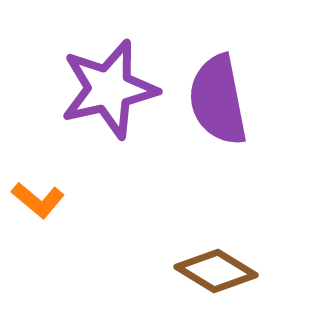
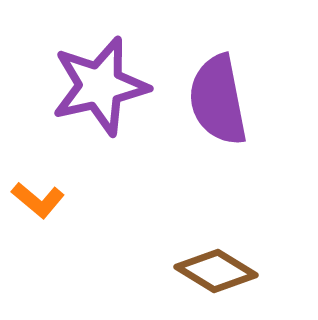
purple star: moved 9 px left, 3 px up
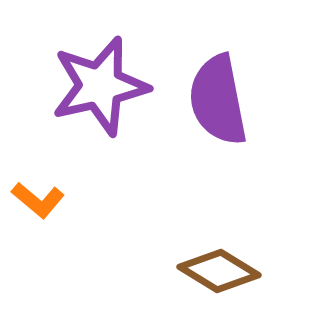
brown diamond: moved 3 px right
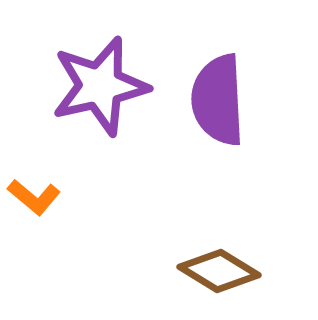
purple semicircle: rotated 8 degrees clockwise
orange L-shape: moved 4 px left, 3 px up
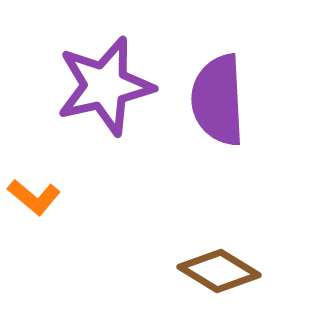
purple star: moved 5 px right
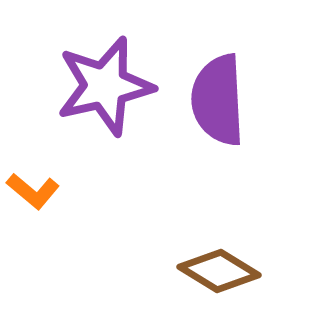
orange L-shape: moved 1 px left, 6 px up
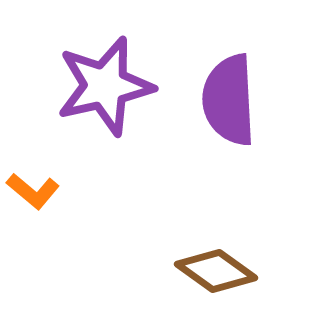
purple semicircle: moved 11 px right
brown diamond: moved 3 px left; rotated 4 degrees clockwise
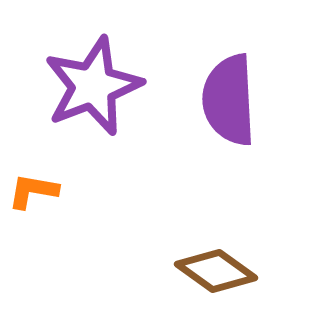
purple star: moved 12 px left; rotated 8 degrees counterclockwise
orange L-shape: rotated 150 degrees clockwise
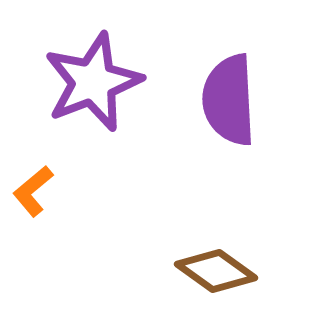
purple star: moved 4 px up
orange L-shape: rotated 50 degrees counterclockwise
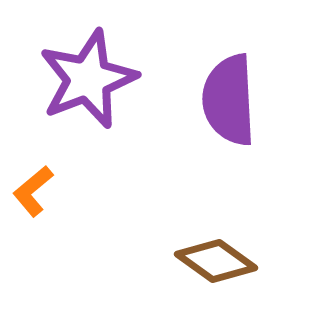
purple star: moved 5 px left, 3 px up
brown diamond: moved 10 px up
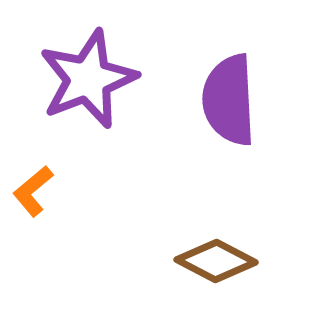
brown diamond: rotated 8 degrees counterclockwise
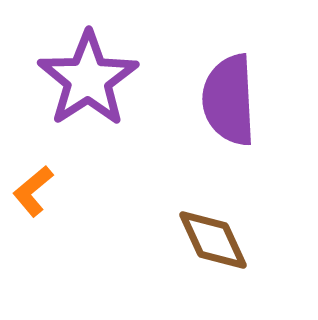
purple star: rotated 12 degrees counterclockwise
brown diamond: moved 3 px left, 21 px up; rotated 38 degrees clockwise
